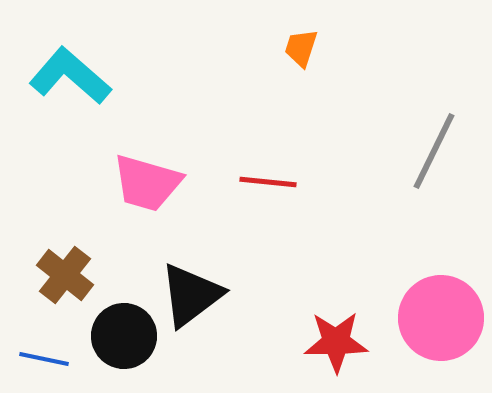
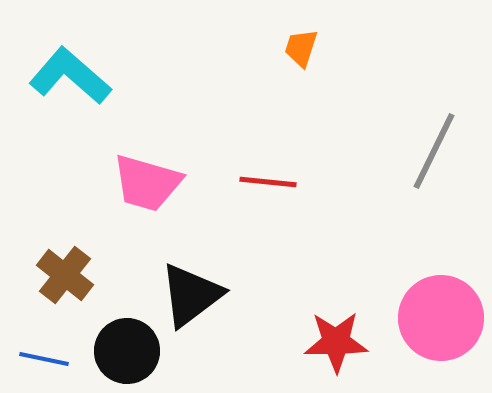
black circle: moved 3 px right, 15 px down
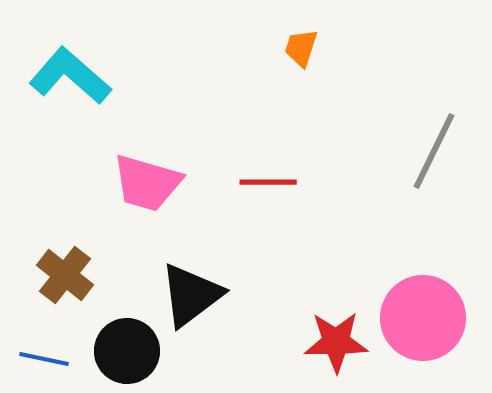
red line: rotated 6 degrees counterclockwise
pink circle: moved 18 px left
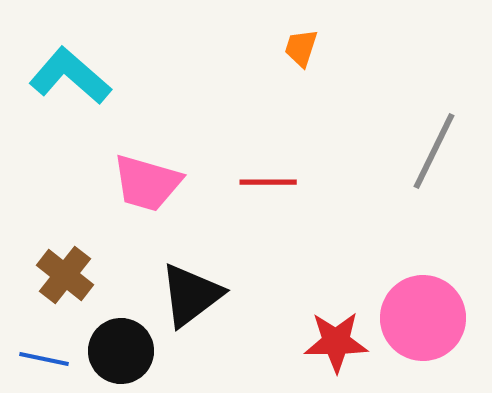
black circle: moved 6 px left
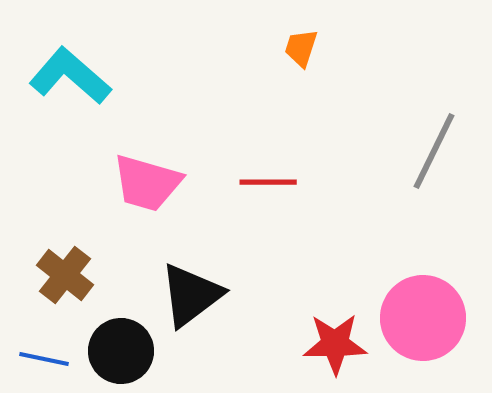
red star: moved 1 px left, 2 px down
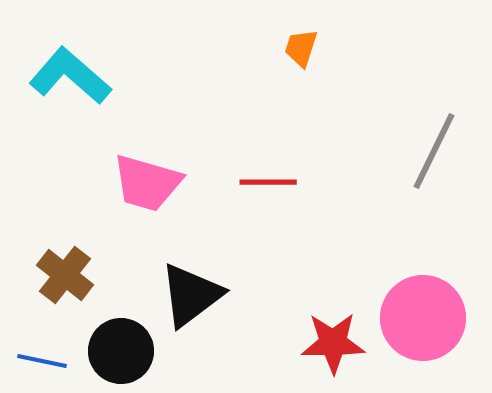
red star: moved 2 px left, 1 px up
blue line: moved 2 px left, 2 px down
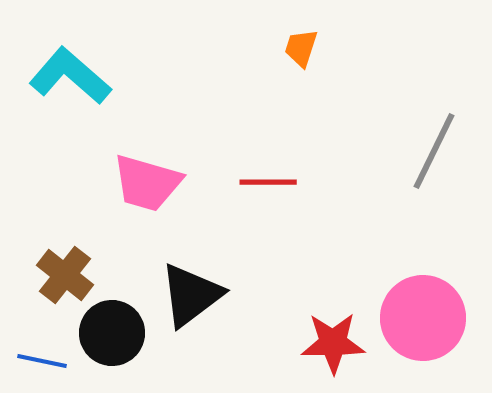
black circle: moved 9 px left, 18 px up
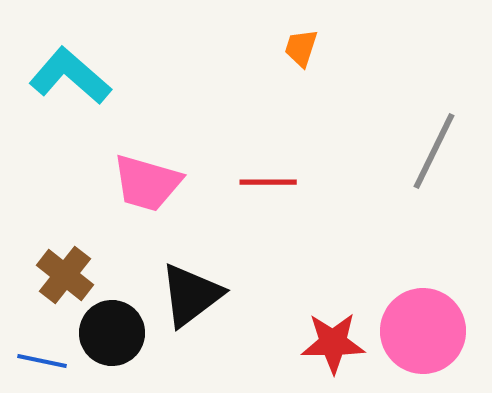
pink circle: moved 13 px down
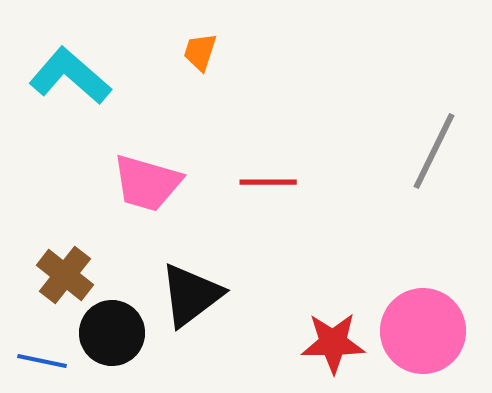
orange trapezoid: moved 101 px left, 4 px down
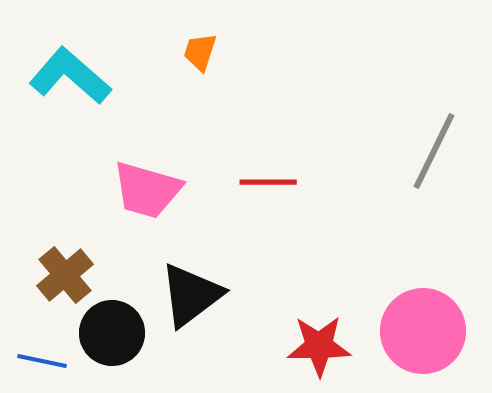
pink trapezoid: moved 7 px down
brown cross: rotated 12 degrees clockwise
red star: moved 14 px left, 3 px down
